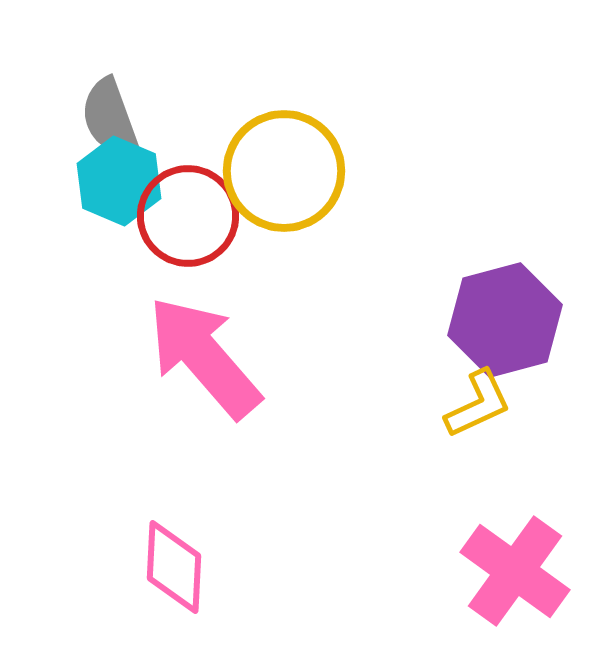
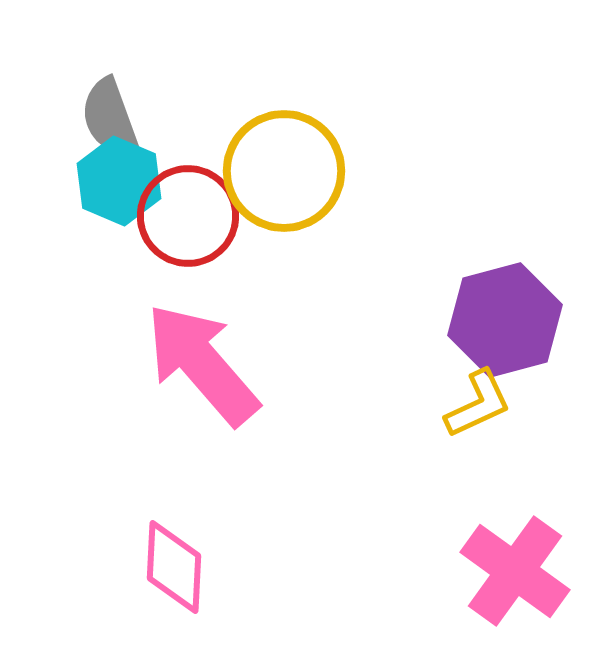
pink arrow: moved 2 px left, 7 px down
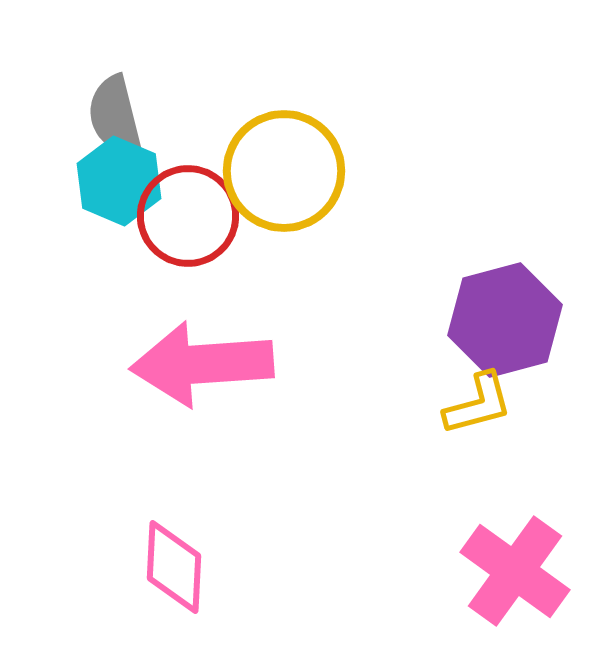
gray semicircle: moved 5 px right, 2 px up; rotated 6 degrees clockwise
pink arrow: rotated 53 degrees counterclockwise
yellow L-shape: rotated 10 degrees clockwise
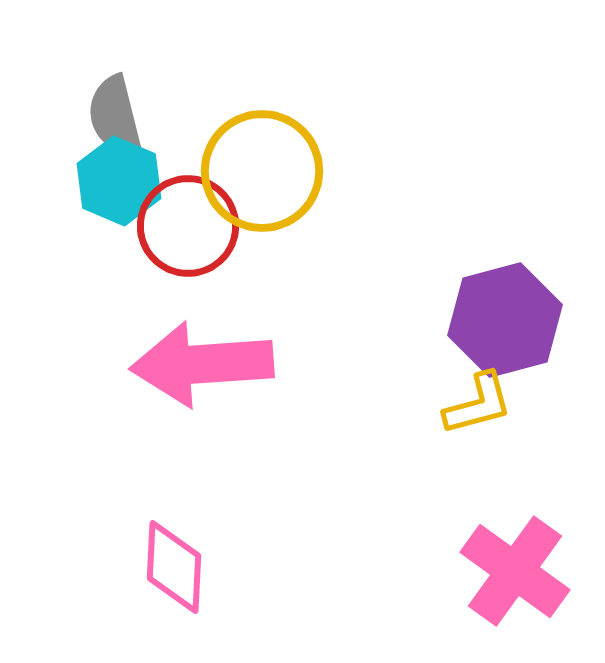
yellow circle: moved 22 px left
red circle: moved 10 px down
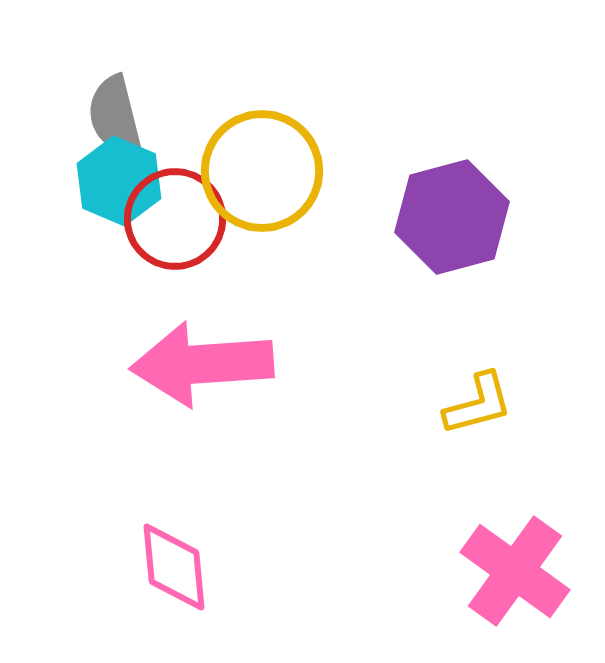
red circle: moved 13 px left, 7 px up
purple hexagon: moved 53 px left, 103 px up
pink diamond: rotated 8 degrees counterclockwise
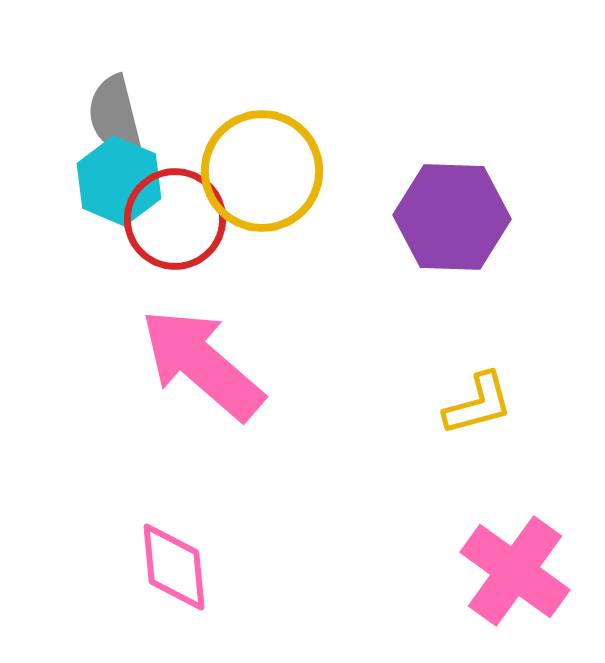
purple hexagon: rotated 17 degrees clockwise
pink arrow: rotated 45 degrees clockwise
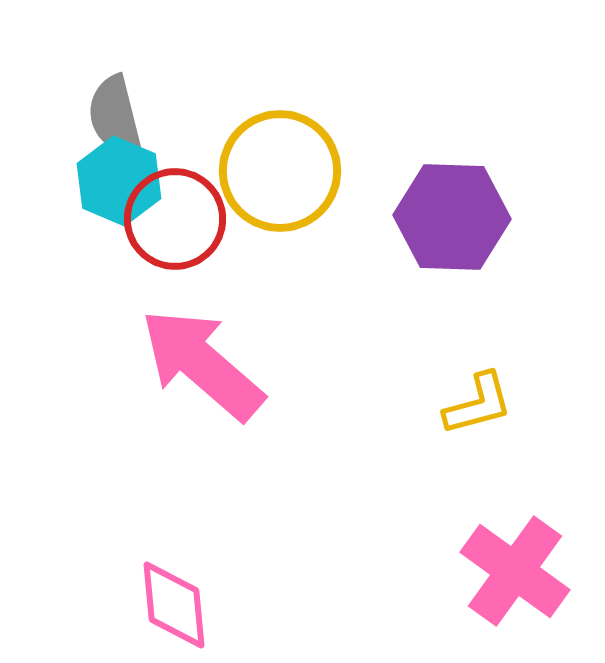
yellow circle: moved 18 px right
pink diamond: moved 38 px down
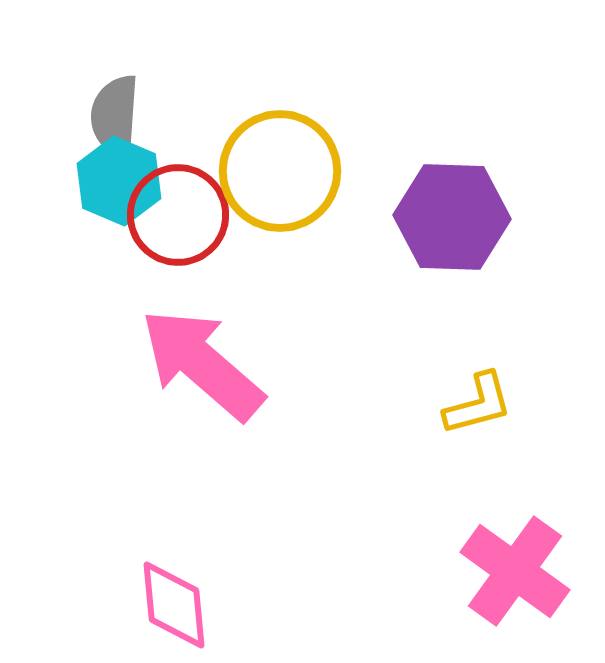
gray semicircle: rotated 18 degrees clockwise
red circle: moved 3 px right, 4 px up
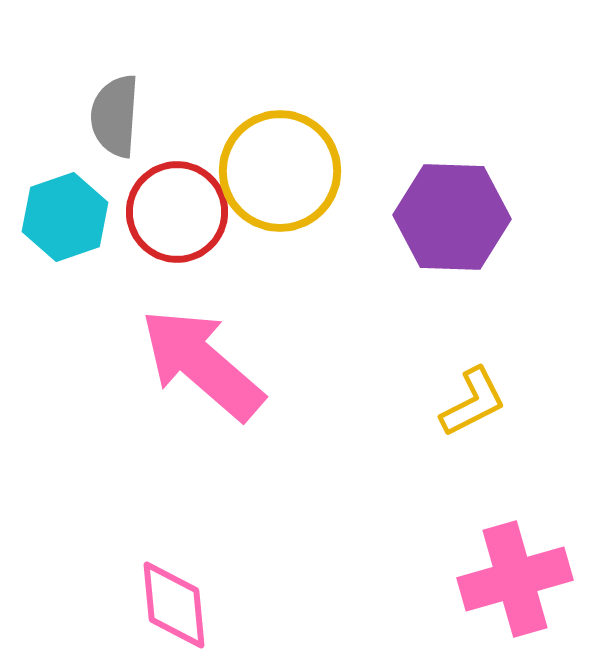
cyan hexagon: moved 54 px left, 36 px down; rotated 18 degrees clockwise
red circle: moved 1 px left, 3 px up
yellow L-shape: moved 5 px left, 2 px up; rotated 12 degrees counterclockwise
pink cross: moved 8 px down; rotated 38 degrees clockwise
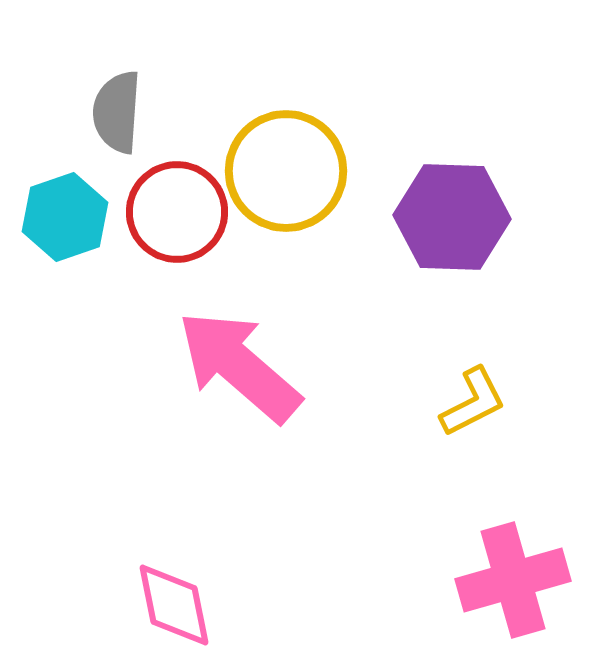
gray semicircle: moved 2 px right, 4 px up
yellow circle: moved 6 px right
pink arrow: moved 37 px right, 2 px down
pink cross: moved 2 px left, 1 px down
pink diamond: rotated 6 degrees counterclockwise
